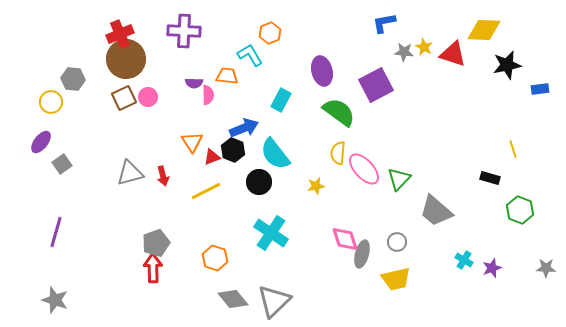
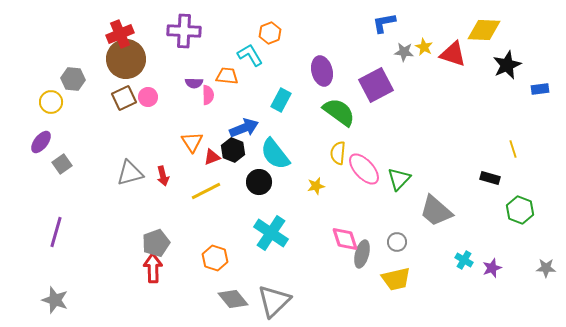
black star at (507, 65): rotated 12 degrees counterclockwise
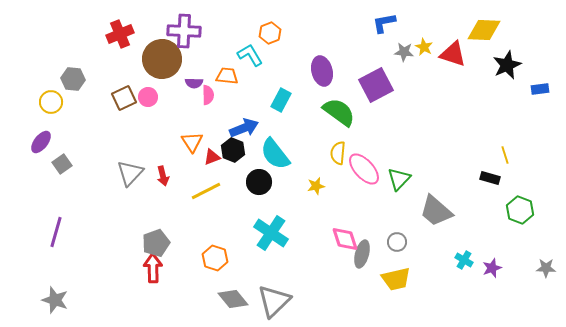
brown circle at (126, 59): moved 36 px right
yellow line at (513, 149): moved 8 px left, 6 px down
gray triangle at (130, 173): rotated 32 degrees counterclockwise
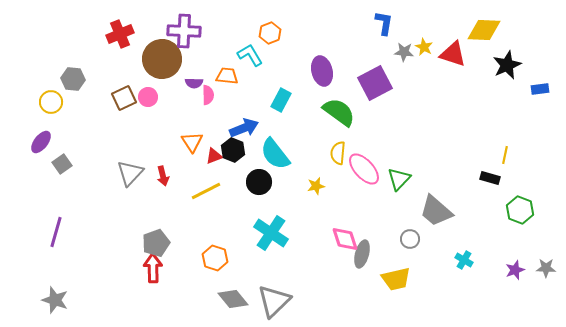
blue L-shape at (384, 23): rotated 110 degrees clockwise
purple square at (376, 85): moved 1 px left, 2 px up
yellow line at (505, 155): rotated 30 degrees clockwise
red triangle at (212, 157): moved 2 px right, 1 px up
gray circle at (397, 242): moved 13 px right, 3 px up
purple star at (492, 268): moved 23 px right, 2 px down
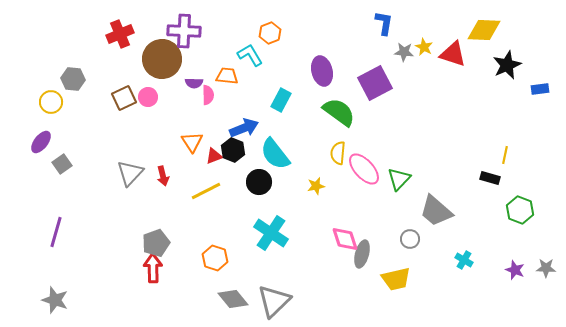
purple star at (515, 270): rotated 30 degrees counterclockwise
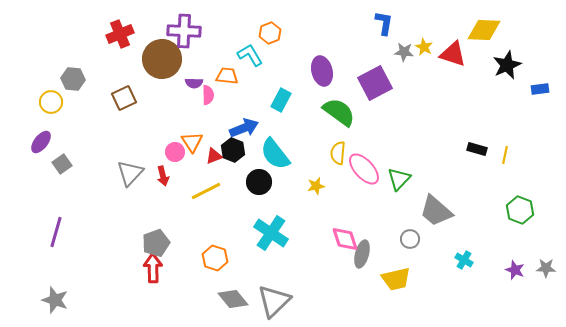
pink circle at (148, 97): moved 27 px right, 55 px down
black rectangle at (490, 178): moved 13 px left, 29 px up
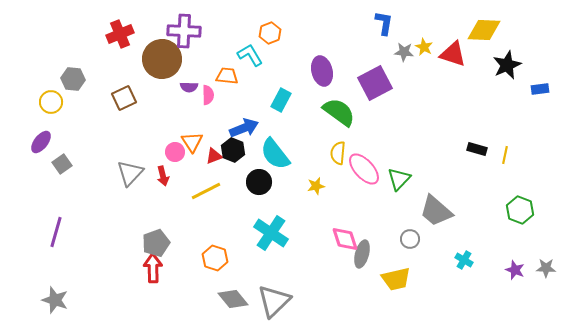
purple semicircle at (194, 83): moved 5 px left, 4 px down
